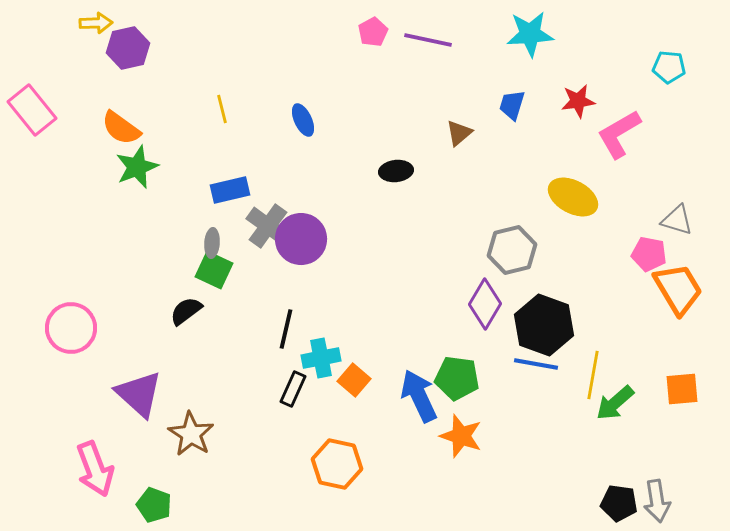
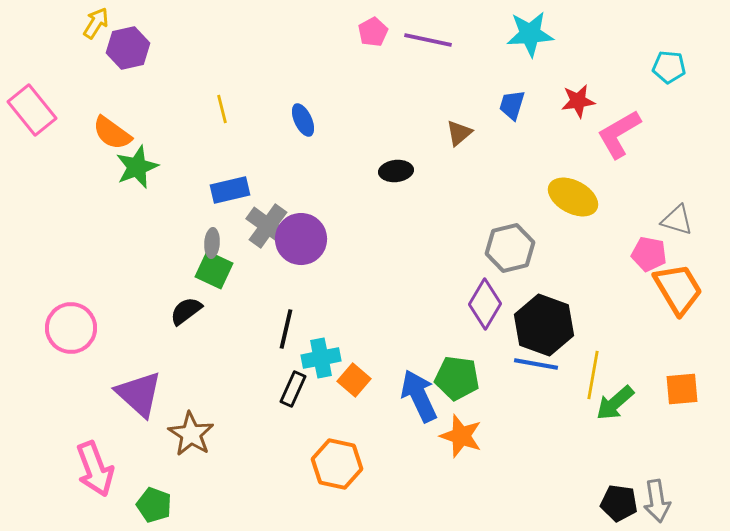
yellow arrow at (96, 23): rotated 56 degrees counterclockwise
orange semicircle at (121, 128): moved 9 px left, 5 px down
gray hexagon at (512, 250): moved 2 px left, 2 px up
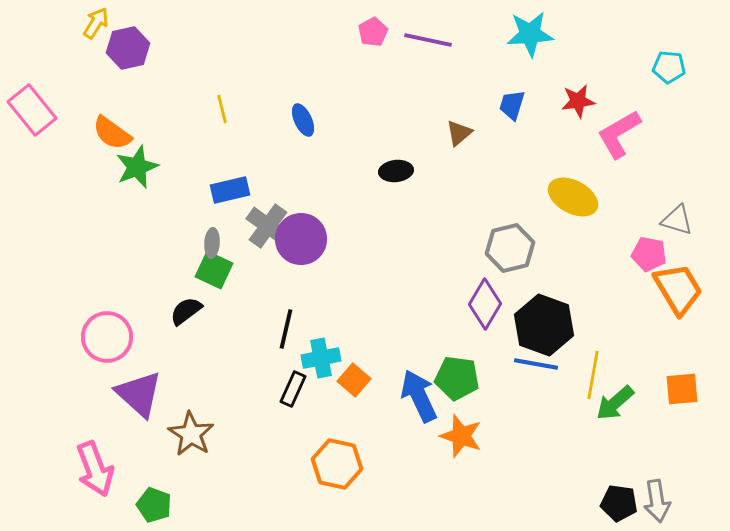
pink circle at (71, 328): moved 36 px right, 9 px down
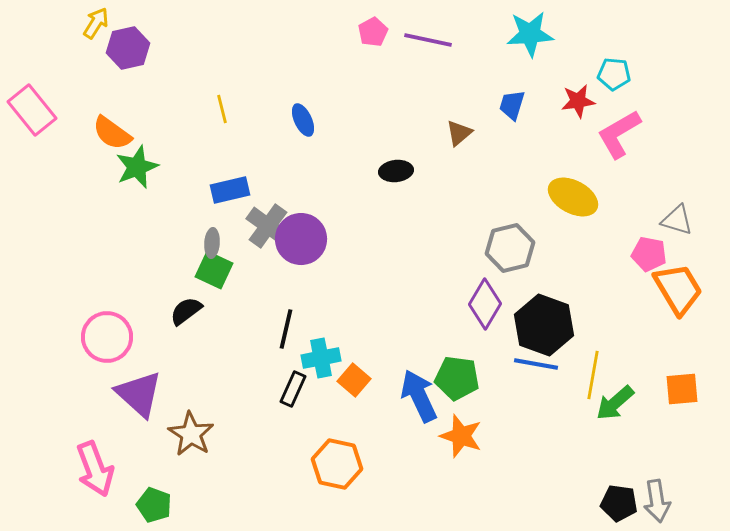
cyan pentagon at (669, 67): moved 55 px left, 7 px down
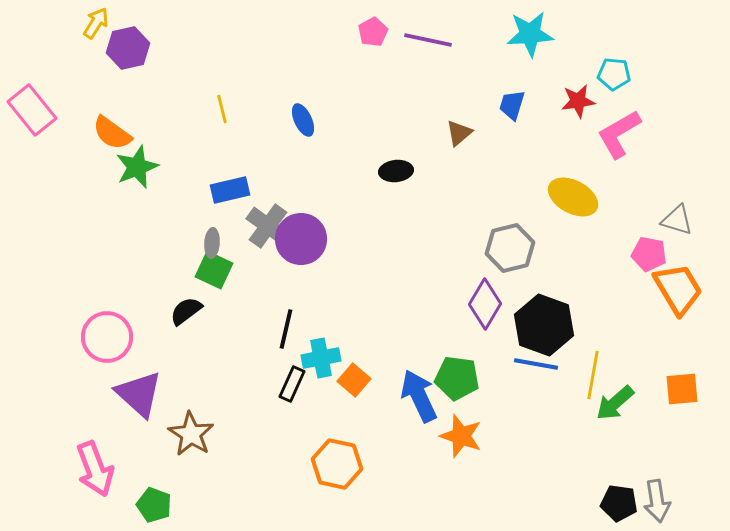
black rectangle at (293, 389): moved 1 px left, 5 px up
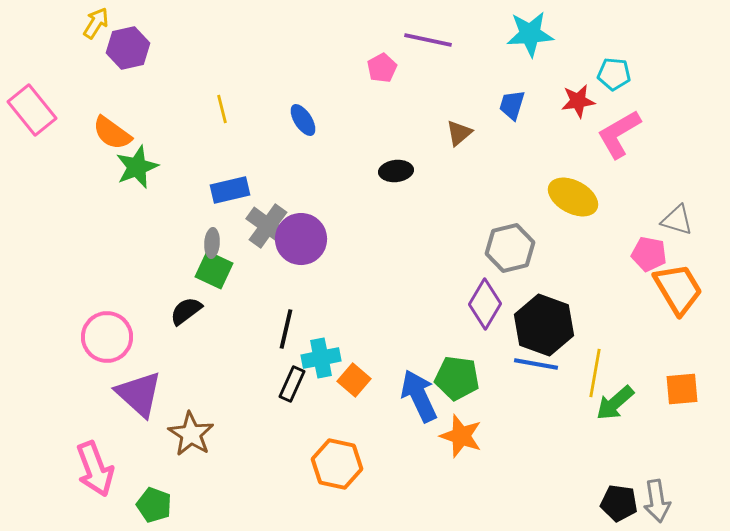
pink pentagon at (373, 32): moved 9 px right, 36 px down
blue ellipse at (303, 120): rotated 8 degrees counterclockwise
yellow line at (593, 375): moved 2 px right, 2 px up
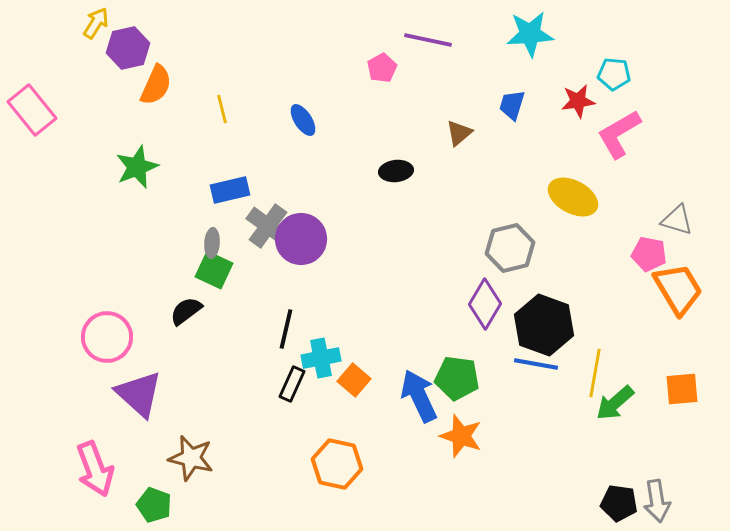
orange semicircle at (112, 133): moved 44 px right, 48 px up; rotated 102 degrees counterclockwise
brown star at (191, 434): moved 24 px down; rotated 18 degrees counterclockwise
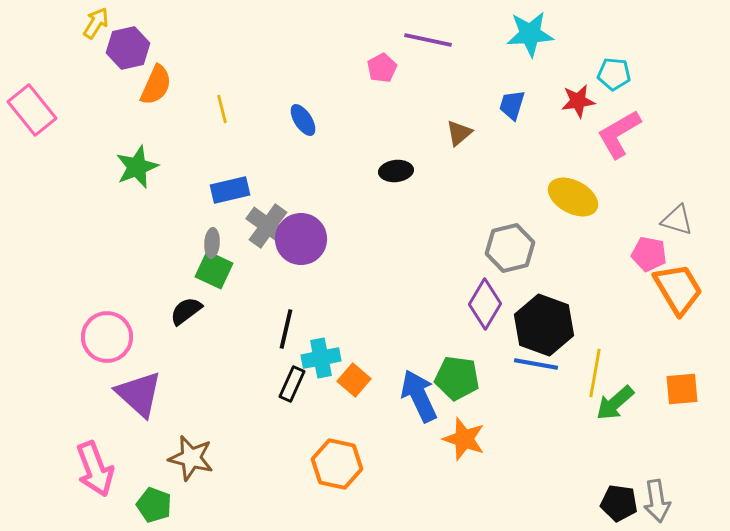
orange star at (461, 436): moved 3 px right, 3 px down
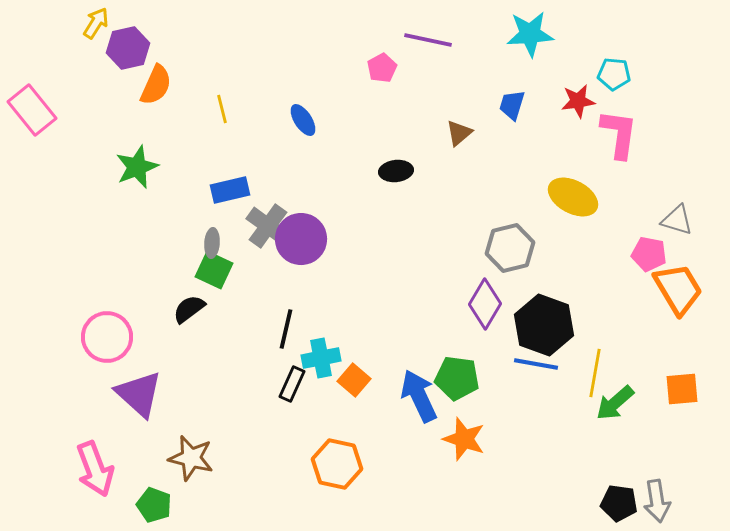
pink L-shape at (619, 134): rotated 128 degrees clockwise
black semicircle at (186, 311): moved 3 px right, 2 px up
